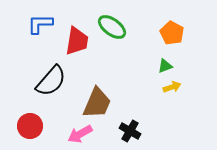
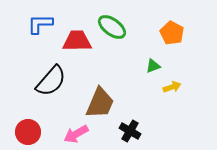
red trapezoid: rotated 100 degrees counterclockwise
green triangle: moved 12 px left
brown trapezoid: moved 3 px right
red circle: moved 2 px left, 6 px down
pink arrow: moved 4 px left
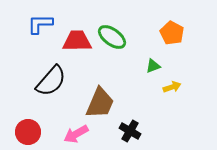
green ellipse: moved 10 px down
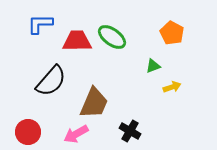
brown trapezoid: moved 6 px left
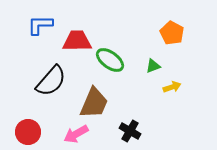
blue L-shape: moved 1 px down
green ellipse: moved 2 px left, 23 px down
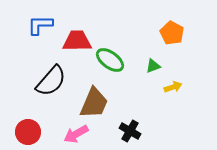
yellow arrow: moved 1 px right
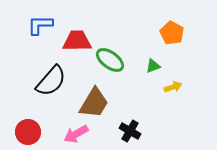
brown trapezoid: rotated 8 degrees clockwise
